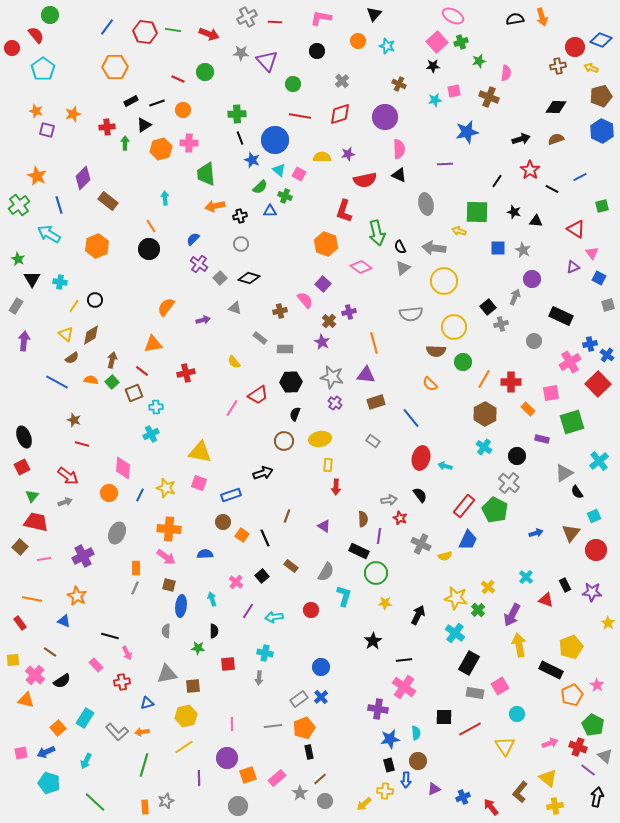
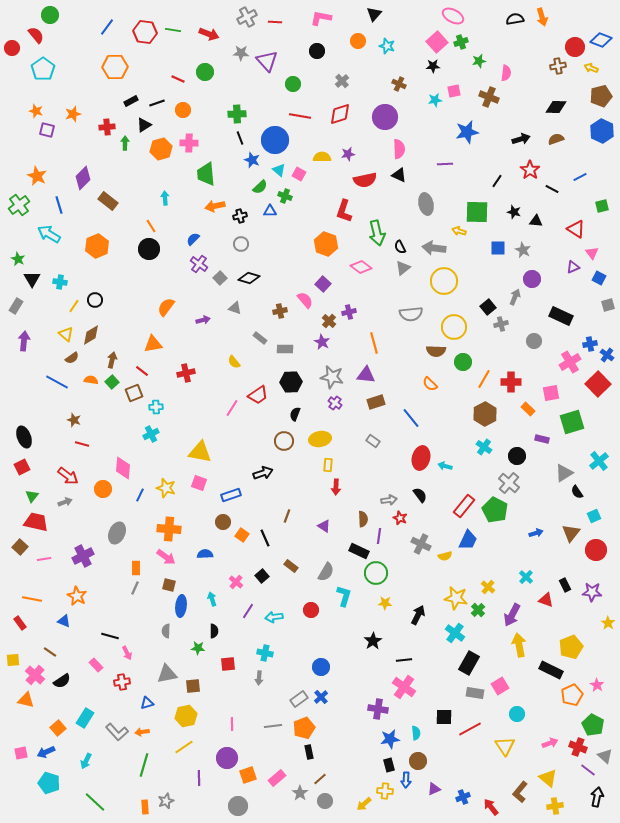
orange circle at (109, 493): moved 6 px left, 4 px up
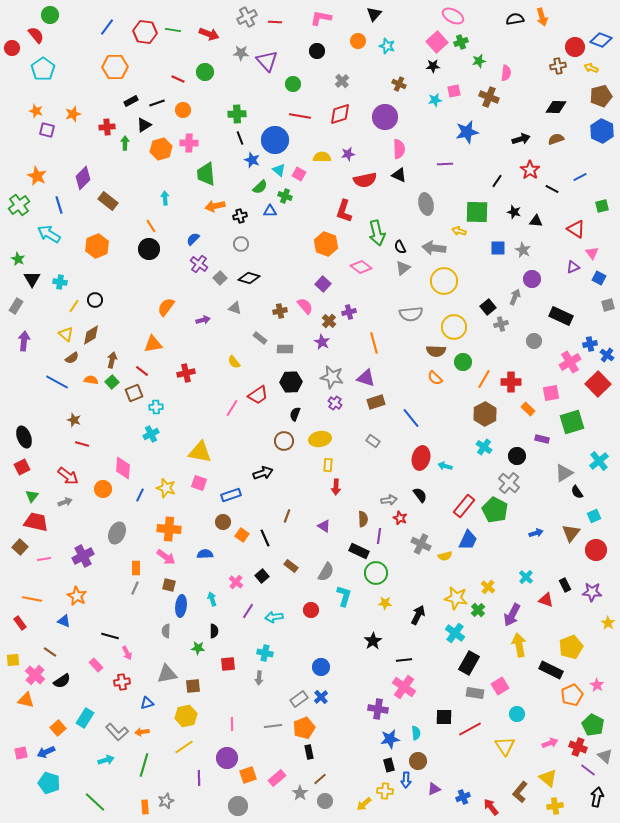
pink semicircle at (305, 300): moved 6 px down
purple triangle at (366, 375): moved 3 px down; rotated 12 degrees clockwise
orange semicircle at (430, 384): moved 5 px right, 6 px up
cyan arrow at (86, 761): moved 20 px right, 1 px up; rotated 133 degrees counterclockwise
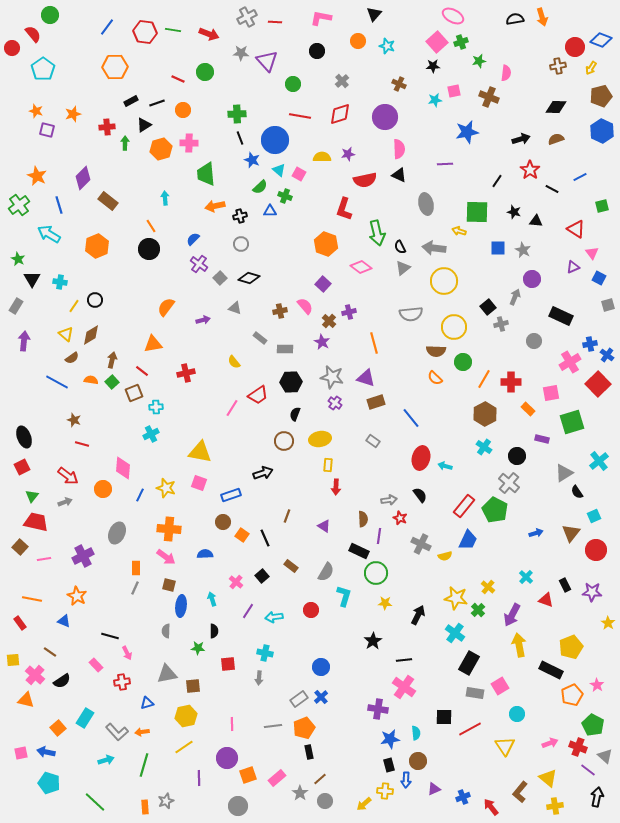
red semicircle at (36, 35): moved 3 px left, 1 px up
yellow arrow at (591, 68): rotated 80 degrees counterclockwise
red L-shape at (344, 211): moved 2 px up
blue arrow at (46, 752): rotated 36 degrees clockwise
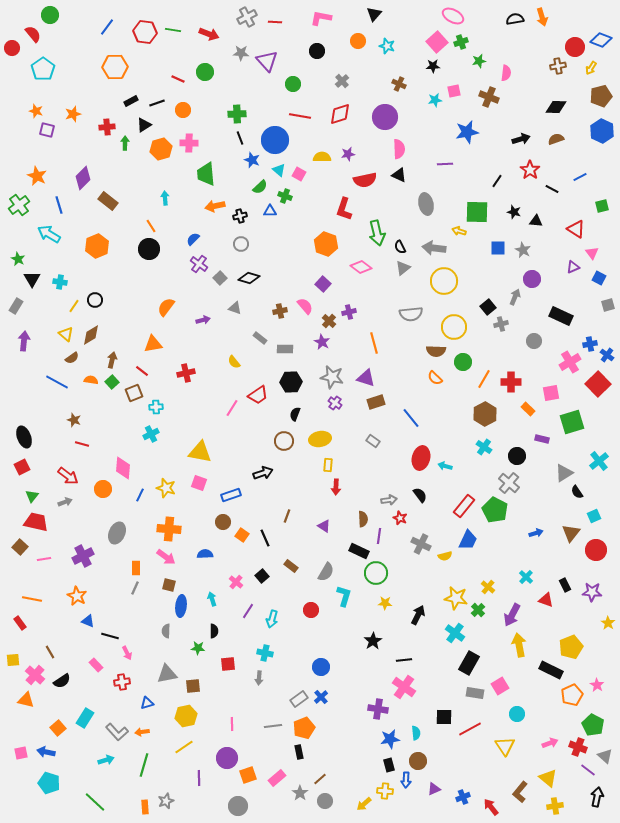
cyan arrow at (274, 617): moved 2 px left, 2 px down; rotated 66 degrees counterclockwise
blue triangle at (64, 621): moved 24 px right
brown line at (50, 652): rotated 24 degrees clockwise
black rectangle at (309, 752): moved 10 px left
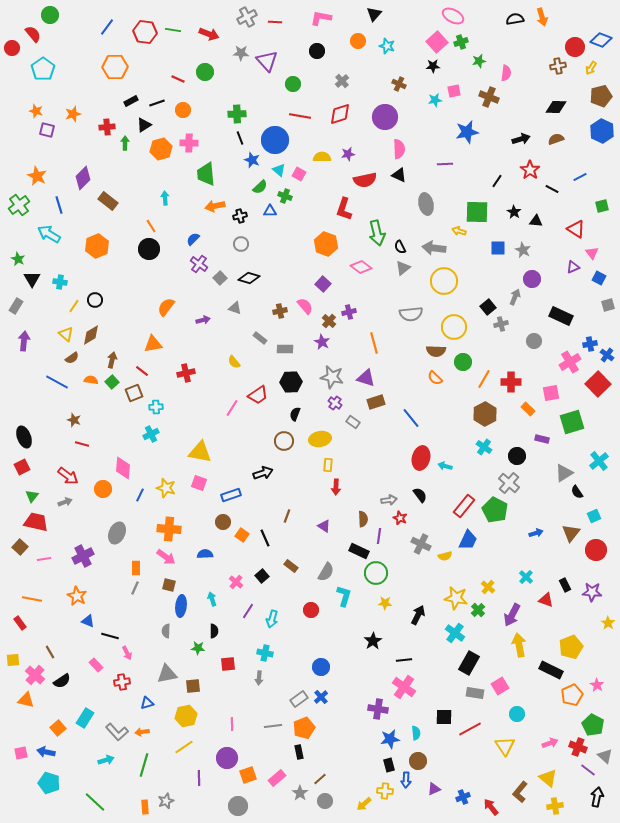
black star at (514, 212): rotated 16 degrees clockwise
gray rectangle at (373, 441): moved 20 px left, 19 px up
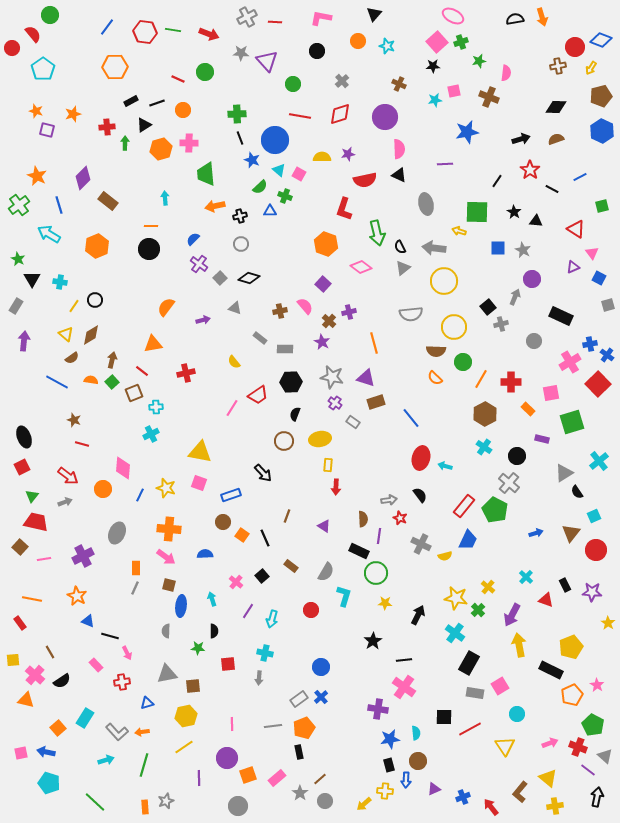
orange line at (151, 226): rotated 56 degrees counterclockwise
orange line at (484, 379): moved 3 px left
black arrow at (263, 473): rotated 66 degrees clockwise
